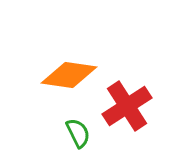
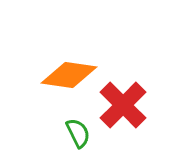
red cross: moved 4 px left, 1 px up; rotated 12 degrees counterclockwise
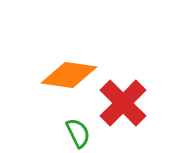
red cross: moved 2 px up
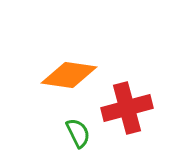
red cross: moved 4 px right, 5 px down; rotated 30 degrees clockwise
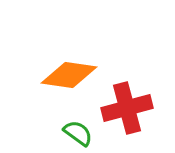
green semicircle: rotated 28 degrees counterclockwise
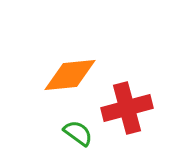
orange diamond: moved 1 px right; rotated 14 degrees counterclockwise
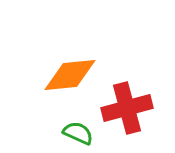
green semicircle: rotated 12 degrees counterclockwise
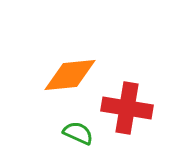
red cross: rotated 24 degrees clockwise
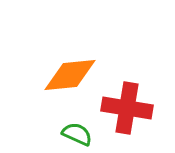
green semicircle: moved 1 px left, 1 px down
